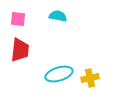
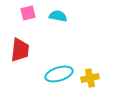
pink square: moved 10 px right, 6 px up; rotated 21 degrees counterclockwise
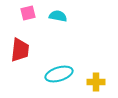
yellow cross: moved 6 px right, 4 px down; rotated 12 degrees clockwise
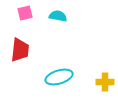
pink square: moved 3 px left
cyan ellipse: moved 3 px down
yellow cross: moved 9 px right
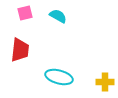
cyan semicircle: rotated 18 degrees clockwise
cyan ellipse: rotated 32 degrees clockwise
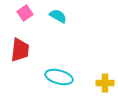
pink square: rotated 21 degrees counterclockwise
yellow cross: moved 1 px down
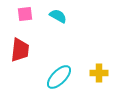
pink square: moved 1 px down; rotated 28 degrees clockwise
cyan ellipse: rotated 60 degrees counterclockwise
yellow cross: moved 6 px left, 10 px up
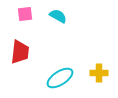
red trapezoid: moved 2 px down
cyan ellipse: moved 1 px right, 1 px down; rotated 12 degrees clockwise
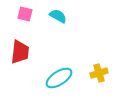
pink square: rotated 21 degrees clockwise
yellow cross: rotated 18 degrees counterclockwise
cyan ellipse: moved 1 px left
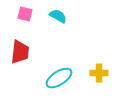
yellow cross: rotated 18 degrees clockwise
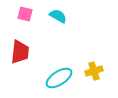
yellow cross: moved 5 px left, 2 px up; rotated 18 degrees counterclockwise
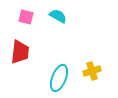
pink square: moved 1 px right, 3 px down
yellow cross: moved 2 px left
cyan ellipse: rotated 36 degrees counterclockwise
